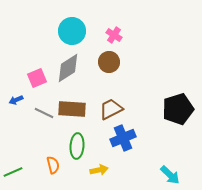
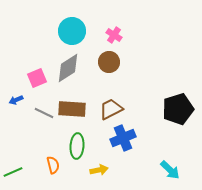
cyan arrow: moved 5 px up
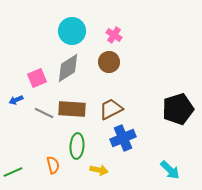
yellow arrow: rotated 24 degrees clockwise
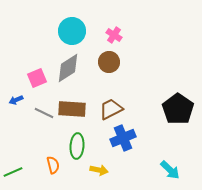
black pentagon: rotated 20 degrees counterclockwise
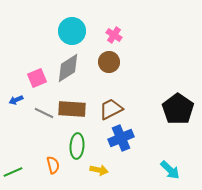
blue cross: moved 2 px left
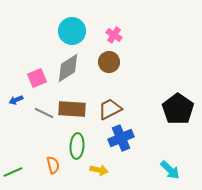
brown trapezoid: moved 1 px left
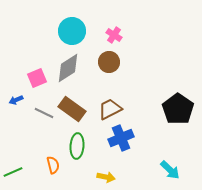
brown rectangle: rotated 32 degrees clockwise
yellow arrow: moved 7 px right, 7 px down
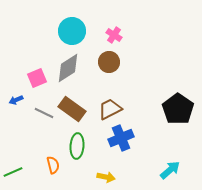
cyan arrow: rotated 85 degrees counterclockwise
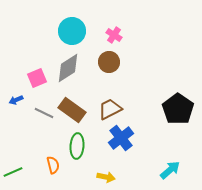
brown rectangle: moved 1 px down
blue cross: rotated 15 degrees counterclockwise
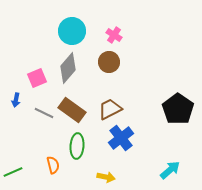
gray diamond: rotated 16 degrees counterclockwise
blue arrow: rotated 56 degrees counterclockwise
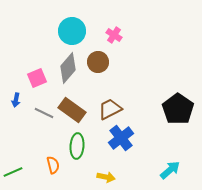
brown circle: moved 11 px left
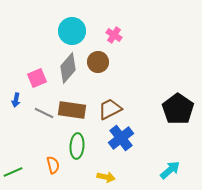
brown rectangle: rotated 28 degrees counterclockwise
